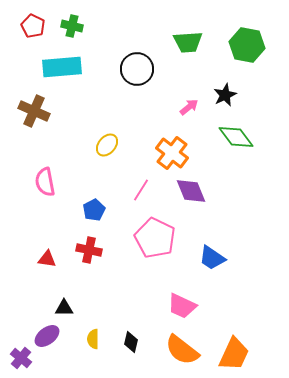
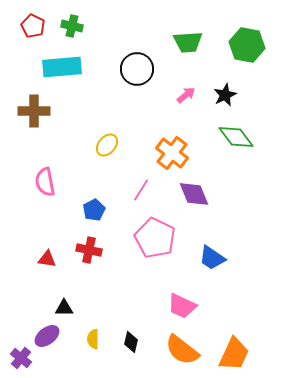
pink arrow: moved 3 px left, 12 px up
brown cross: rotated 24 degrees counterclockwise
purple diamond: moved 3 px right, 3 px down
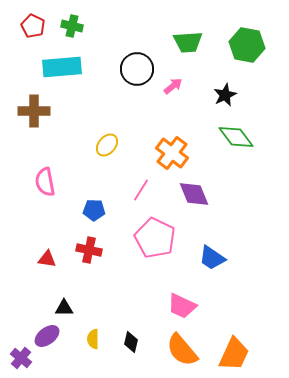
pink arrow: moved 13 px left, 9 px up
blue pentagon: rotated 30 degrees clockwise
orange semicircle: rotated 12 degrees clockwise
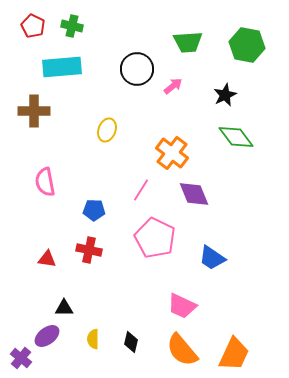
yellow ellipse: moved 15 px up; rotated 20 degrees counterclockwise
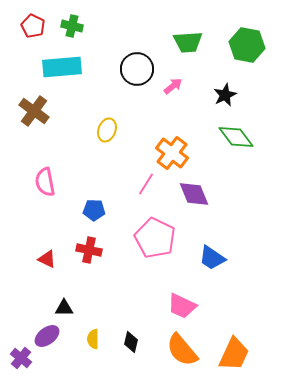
brown cross: rotated 36 degrees clockwise
pink line: moved 5 px right, 6 px up
red triangle: rotated 18 degrees clockwise
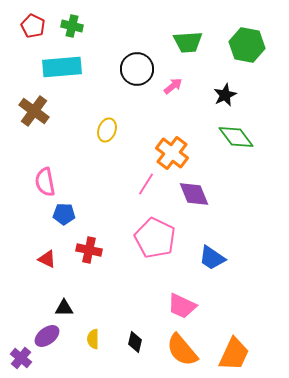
blue pentagon: moved 30 px left, 4 px down
black diamond: moved 4 px right
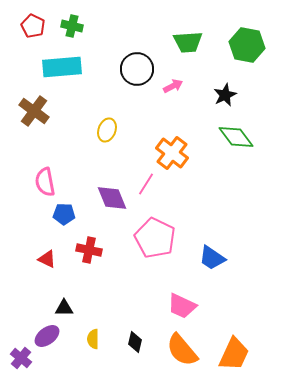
pink arrow: rotated 12 degrees clockwise
purple diamond: moved 82 px left, 4 px down
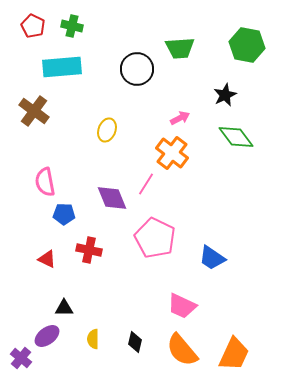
green trapezoid: moved 8 px left, 6 px down
pink arrow: moved 7 px right, 32 px down
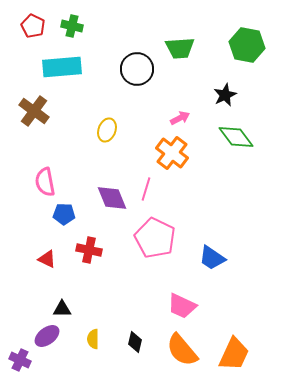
pink line: moved 5 px down; rotated 15 degrees counterclockwise
black triangle: moved 2 px left, 1 px down
purple cross: moved 1 px left, 2 px down; rotated 15 degrees counterclockwise
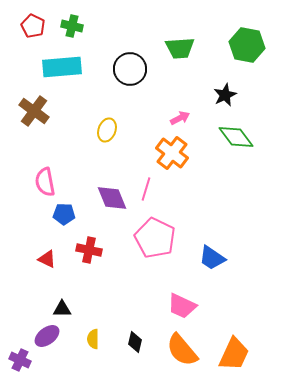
black circle: moved 7 px left
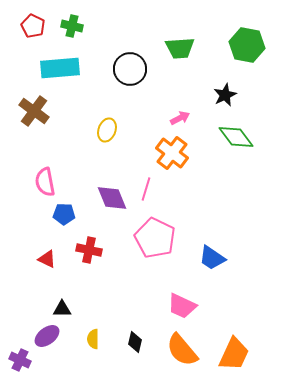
cyan rectangle: moved 2 px left, 1 px down
